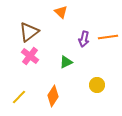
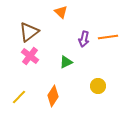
yellow circle: moved 1 px right, 1 px down
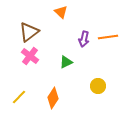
orange diamond: moved 2 px down
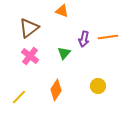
orange triangle: moved 1 px right, 1 px up; rotated 24 degrees counterclockwise
brown triangle: moved 4 px up
green triangle: moved 2 px left, 9 px up; rotated 24 degrees counterclockwise
orange diamond: moved 3 px right, 8 px up
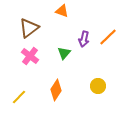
orange line: rotated 36 degrees counterclockwise
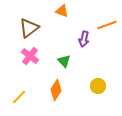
orange line: moved 1 px left, 12 px up; rotated 24 degrees clockwise
green triangle: moved 8 px down; rotated 24 degrees counterclockwise
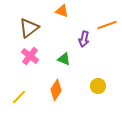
green triangle: moved 2 px up; rotated 24 degrees counterclockwise
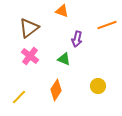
purple arrow: moved 7 px left
